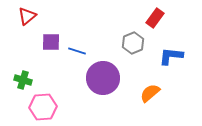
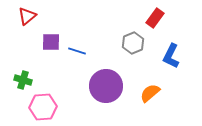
blue L-shape: rotated 70 degrees counterclockwise
purple circle: moved 3 px right, 8 px down
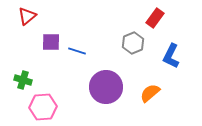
purple circle: moved 1 px down
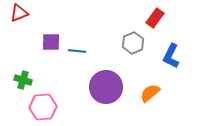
red triangle: moved 8 px left, 3 px up; rotated 18 degrees clockwise
blue line: rotated 12 degrees counterclockwise
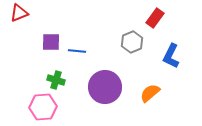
gray hexagon: moved 1 px left, 1 px up
green cross: moved 33 px right
purple circle: moved 1 px left
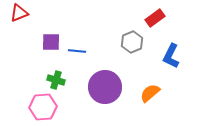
red rectangle: rotated 18 degrees clockwise
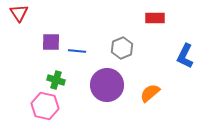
red triangle: rotated 42 degrees counterclockwise
red rectangle: rotated 36 degrees clockwise
gray hexagon: moved 10 px left, 6 px down
blue L-shape: moved 14 px right
purple circle: moved 2 px right, 2 px up
pink hexagon: moved 2 px right, 1 px up; rotated 16 degrees clockwise
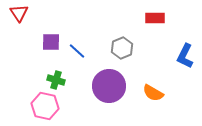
blue line: rotated 36 degrees clockwise
purple circle: moved 2 px right, 1 px down
orange semicircle: moved 3 px right; rotated 110 degrees counterclockwise
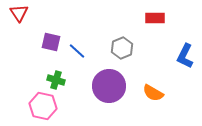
purple square: rotated 12 degrees clockwise
pink hexagon: moved 2 px left
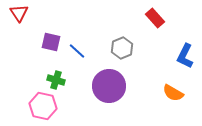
red rectangle: rotated 48 degrees clockwise
orange semicircle: moved 20 px right
